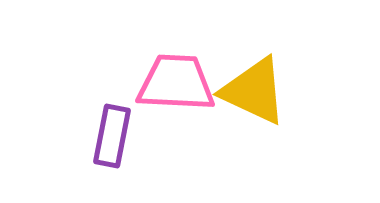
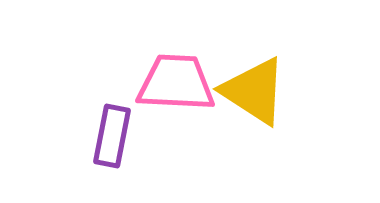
yellow triangle: rotated 8 degrees clockwise
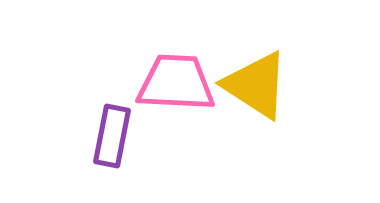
yellow triangle: moved 2 px right, 6 px up
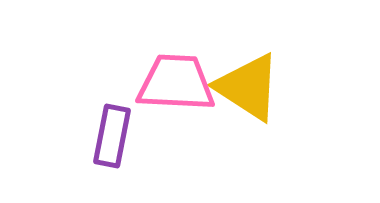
yellow triangle: moved 8 px left, 2 px down
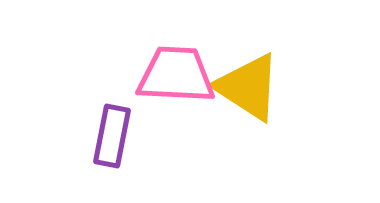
pink trapezoid: moved 8 px up
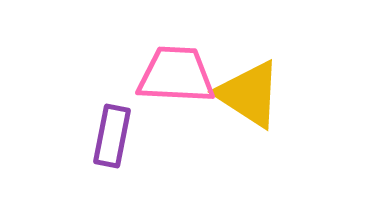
yellow triangle: moved 1 px right, 7 px down
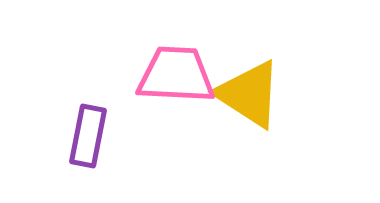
purple rectangle: moved 24 px left
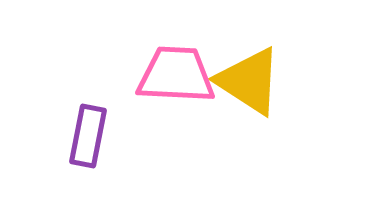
yellow triangle: moved 13 px up
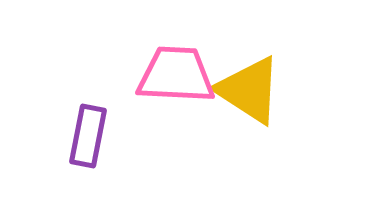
yellow triangle: moved 9 px down
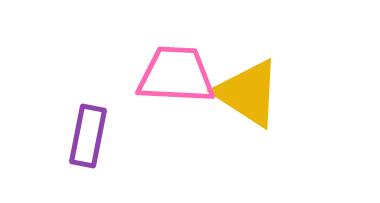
yellow triangle: moved 1 px left, 3 px down
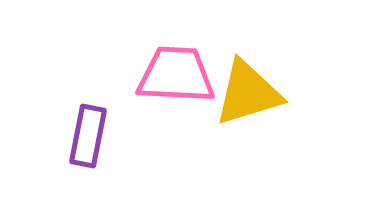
yellow triangle: rotated 50 degrees counterclockwise
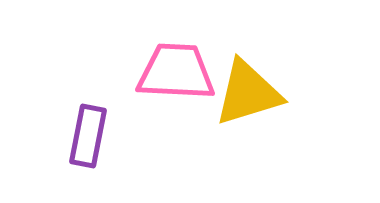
pink trapezoid: moved 3 px up
